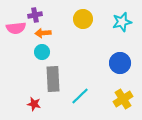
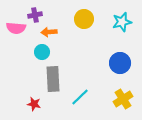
yellow circle: moved 1 px right
pink semicircle: rotated 12 degrees clockwise
orange arrow: moved 6 px right, 1 px up
cyan line: moved 1 px down
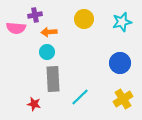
cyan circle: moved 5 px right
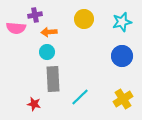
blue circle: moved 2 px right, 7 px up
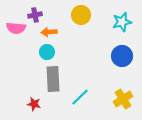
yellow circle: moved 3 px left, 4 px up
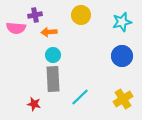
cyan circle: moved 6 px right, 3 px down
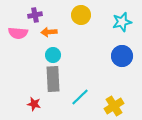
pink semicircle: moved 2 px right, 5 px down
yellow cross: moved 9 px left, 7 px down
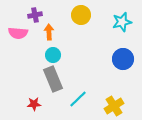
orange arrow: rotated 91 degrees clockwise
blue circle: moved 1 px right, 3 px down
gray rectangle: rotated 20 degrees counterclockwise
cyan line: moved 2 px left, 2 px down
red star: rotated 16 degrees counterclockwise
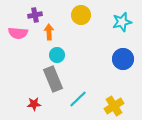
cyan circle: moved 4 px right
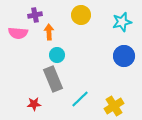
blue circle: moved 1 px right, 3 px up
cyan line: moved 2 px right
